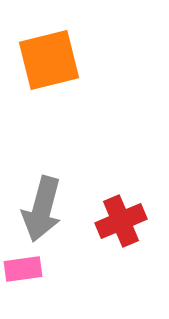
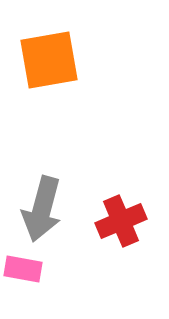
orange square: rotated 4 degrees clockwise
pink rectangle: rotated 18 degrees clockwise
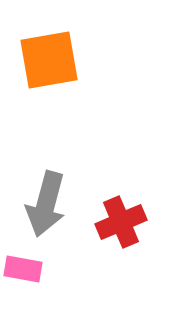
gray arrow: moved 4 px right, 5 px up
red cross: moved 1 px down
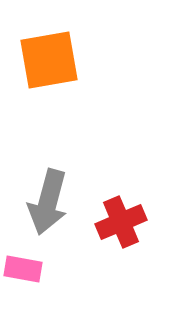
gray arrow: moved 2 px right, 2 px up
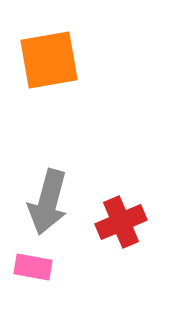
pink rectangle: moved 10 px right, 2 px up
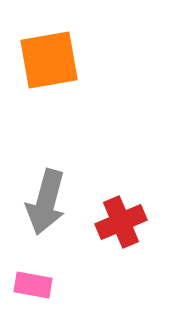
gray arrow: moved 2 px left
pink rectangle: moved 18 px down
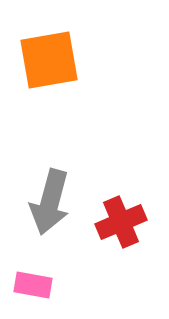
gray arrow: moved 4 px right
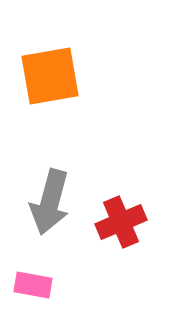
orange square: moved 1 px right, 16 px down
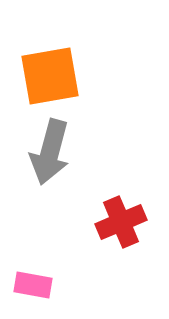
gray arrow: moved 50 px up
